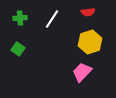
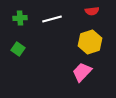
red semicircle: moved 4 px right, 1 px up
white line: rotated 42 degrees clockwise
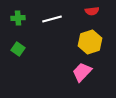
green cross: moved 2 px left
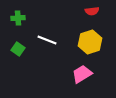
white line: moved 5 px left, 21 px down; rotated 36 degrees clockwise
pink trapezoid: moved 2 px down; rotated 15 degrees clockwise
